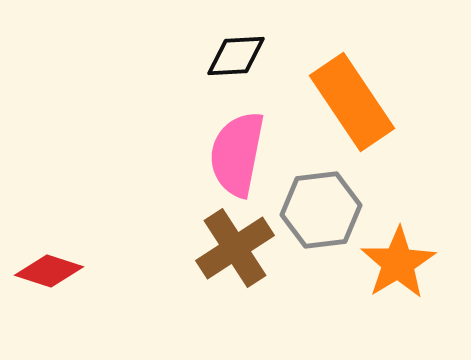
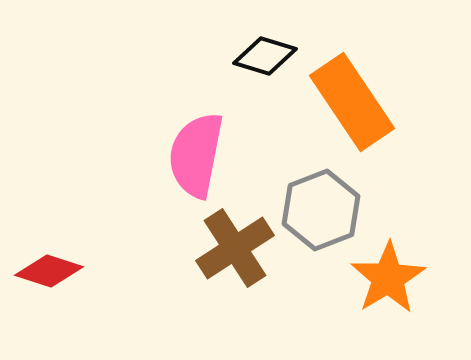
black diamond: moved 29 px right; rotated 20 degrees clockwise
pink semicircle: moved 41 px left, 1 px down
gray hexagon: rotated 14 degrees counterclockwise
orange star: moved 10 px left, 15 px down
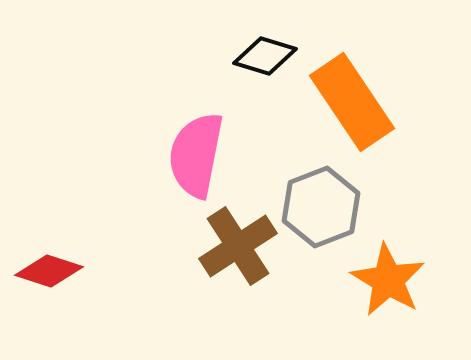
gray hexagon: moved 3 px up
brown cross: moved 3 px right, 2 px up
orange star: moved 2 px down; rotated 10 degrees counterclockwise
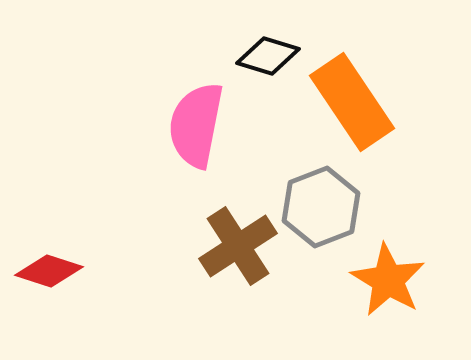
black diamond: moved 3 px right
pink semicircle: moved 30 px up
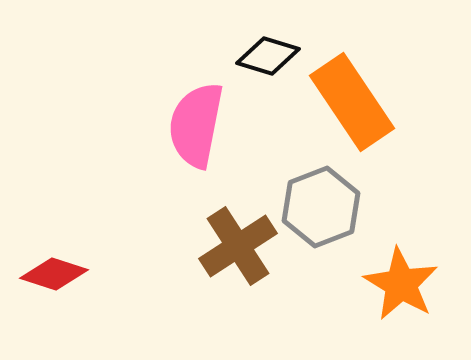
red diamond: moved 5 px right, 3 px down
orange star: moved 13 px right, 4 px down
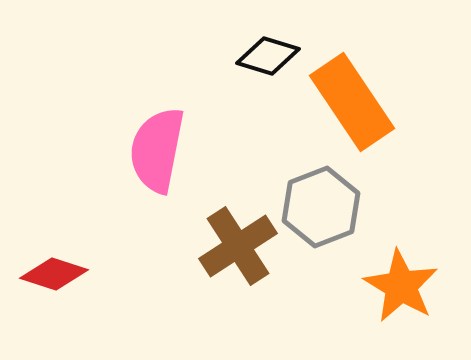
pink semicircle: moved 39 px left, 25 px down
orange star: moved 2 px down
